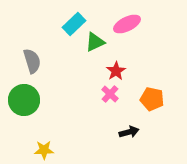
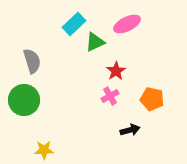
pink cross: moved 2 px down; rotated 18 degrees clockwise
black arrow: moved 1 px right, 2 px up
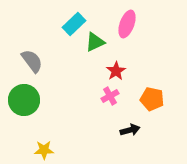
pink ellipse: rotated 44 degrees counterclockwise
gray semicircle: rotated 20 degrees counterclockwise
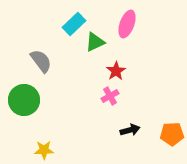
gray semicircle: moved 9 px right
orange pentagon: moved 20 px right, 35 px down; rotated 15 degrees counterclockwise
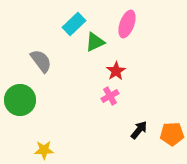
green circle: moved 4 px left
black arrow: moved 9 px right; rotated 36 degrees counterclockwise
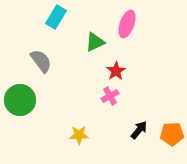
cyan rectangle: moved 18 px left, 7 px up; rotated 15 degrees counterclockwise
yellow star: moved 35 px right, 15 px up
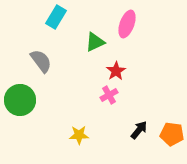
pink cross: moved 1 px left, 1 px up
orange pentagon: rotated 10 degrees clockwise
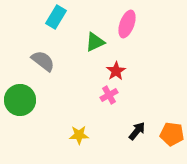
gray semicircle: moved 2 px right; rotated 15 degrees counterclockwise
black arrow: moved 2 px left, 1 px down
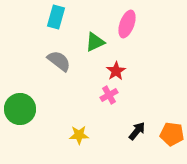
cyan rectangle: rotated 15 degrees counterclockwise
gray semicircle: moved 16 px right
green circle: moved 9 px down
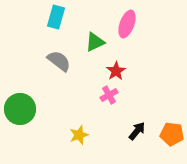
yellow star: rotated 18 degrees counterclockwise
